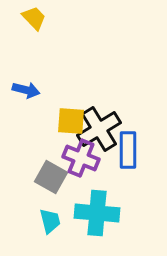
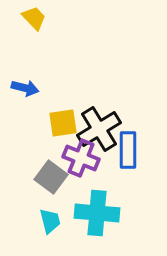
blue arrow: moved 1 px left, 2 px up
yellow square: moved 8 px left, 2 px down; rotated 12 degrees counterclockwise
gray square: rotated 8 degrees clockwise
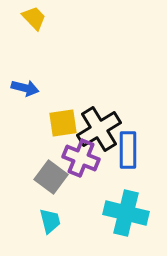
cyan cross: moved 29 px right; rotated 9 degrees clockwise
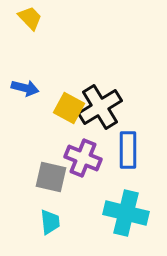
yellow trapezoid: moved 4 px left
yellow square: moved 6 px right, 15 px up; rotated 36 degrees clockwise
black cross: moved 1 px right, 22 px up
purple cross: moved 2 px right
gray square: rotated 24 degrees counterclockwise
cyan trapezoid: moved 1 px down; rotated 8 degrees clockwise
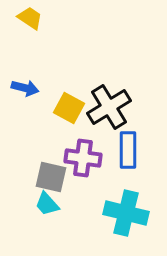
yellow trapezoid: rotated 12 degrees counterclockwise
black cross: moved 9 px right
purple cross: rotated 15 degrees counterclockwise
cyan trapezoid: moved 3 px left, 18 px up; rotated 144 degrees clockwise
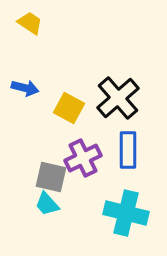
yellow trapezoid: moved 5 px down
black cross: moved 9 px right, 9 px up; rotated 9 degrees counterclockwise
purple cross: rotated 33 degrees counterclockwise
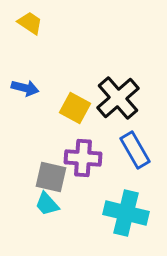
yellow square: moved 6 px right
blue rectangle: moved 7 px right; rotated 30 degrees counterclockwise
purple cross: rotated 30 degrees clockwise
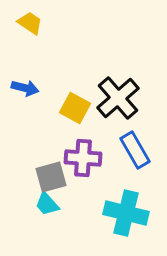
gray square: rotated 28 degrees counterclockwise
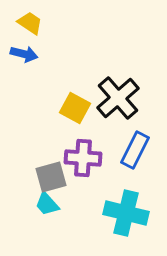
blue arrow: moved 1 px left, 34 px up
blue rectangle: rotated 57 degrees clockwise
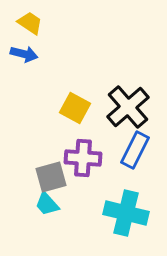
black cross: moved 10 px right, 9 px down
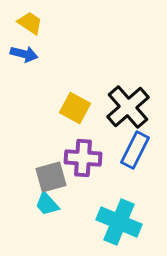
cyan cross: moved 7 px left, 9 px down; rotated 9 degrees clockwise
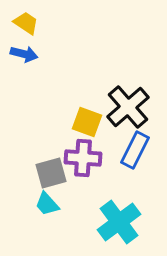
yellow trapezoid: moved 4 px left
yellow square: moved 12 px right, 14 px down; rotated 8 degrees counterclockwise
gray square: moved 4 px up
cyan cross: rotated 30 degrees clockwise
